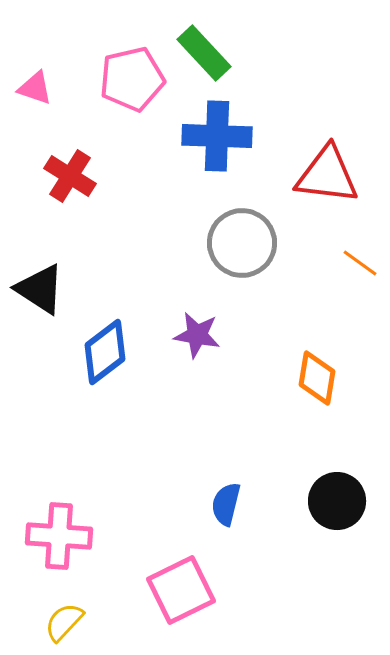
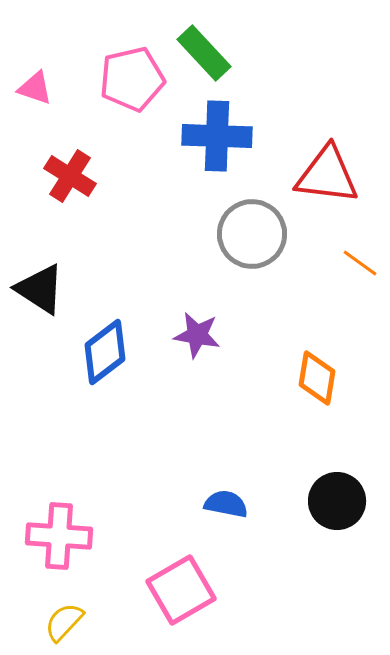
gray circle: moved 10 px right, 9 px up
blue semicircle: rotated 87 degrees clockwise
pink square: rotated 4 degrees counterclockwise
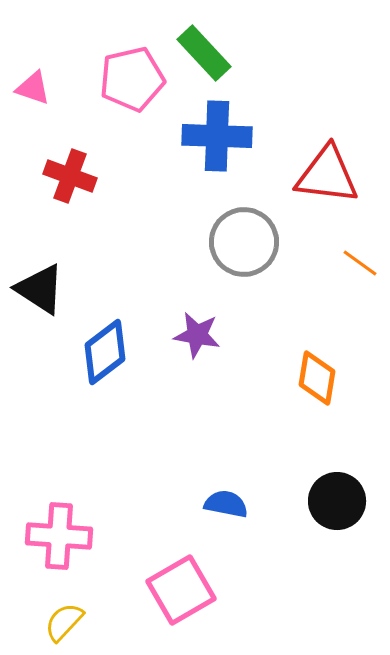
pink triangle: moved 2 px left
red cross: rotated 12 degrees counterclockwise
gray circle: moved 8 px left, 8 px down
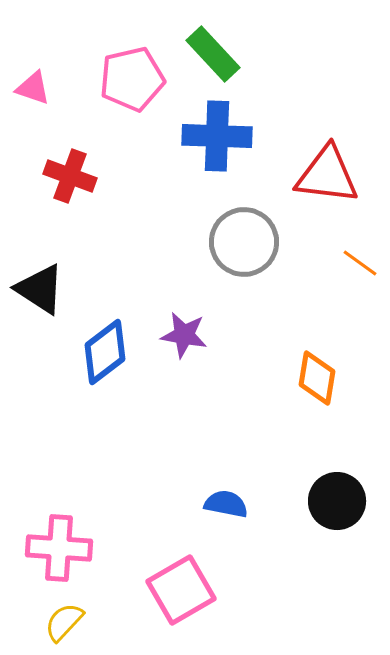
green rectangle: moved 9 px right, 1 px down
purple star: moved 13 px left
pink cross: moved 12 px down
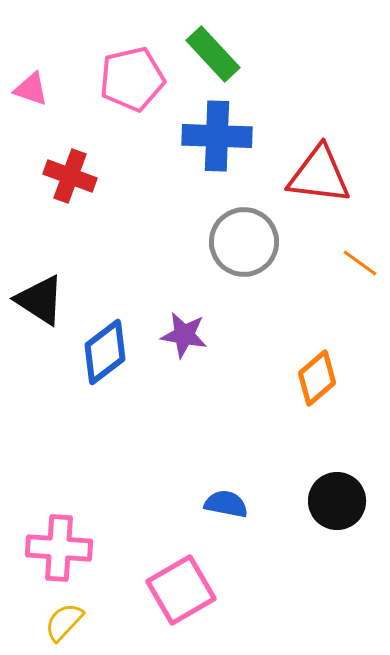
pink triangle: moved 2 px left, 1 px down
red triangle: moved 8 px left
black triangle: moved 11 px down
orange diamond: rotated 40 degrees clockwise
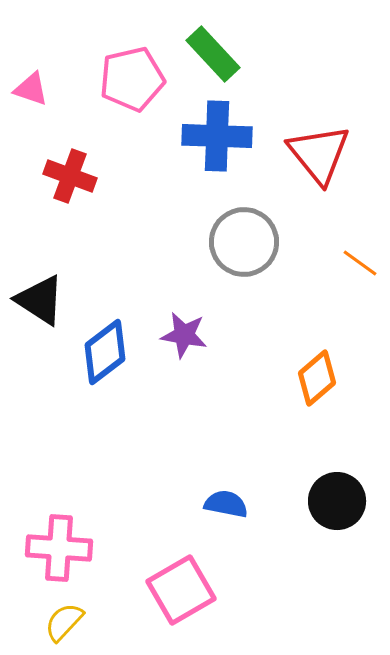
red triangle: moved 21 px up; rotated 44 degrees clockwise
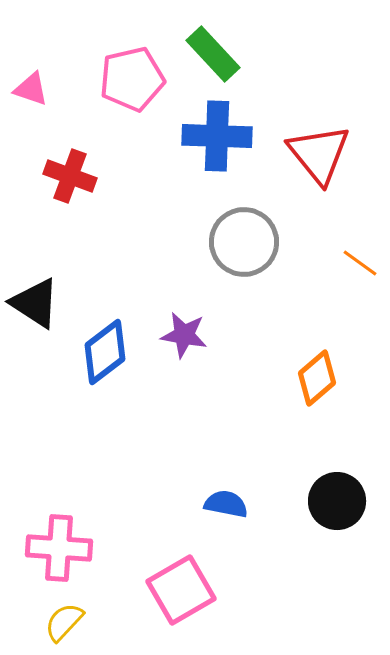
black triangle: moved 5 px left, 3 px down
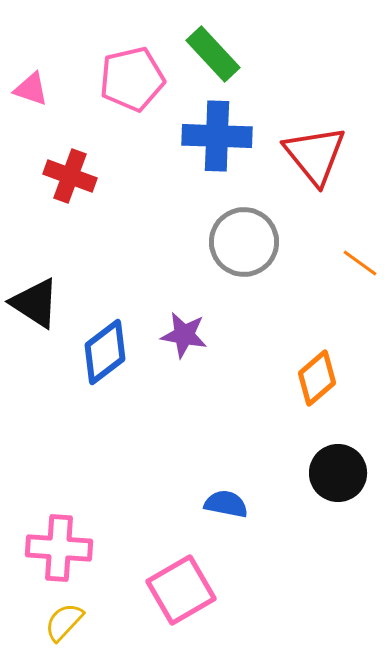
red triangle: moved 4 px left, 1 px down
black circle: moved 1 px right, 28 px up
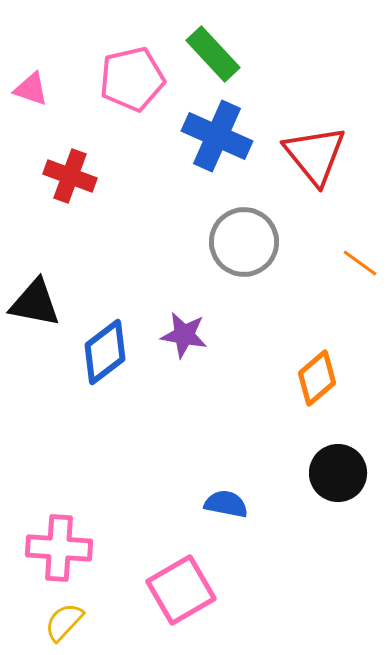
blue cross: rotated 22 degrees clockwise
black triangle: rotated 22 degrees counterclockwise
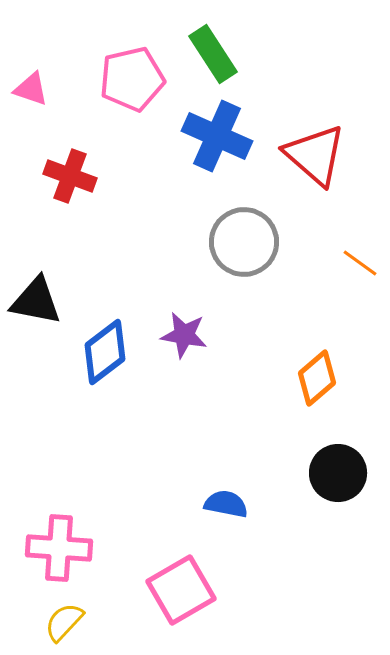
green rectangle: rotated 10 degrees clockwise
red triangle: rotated 10 degrees counterclockwise
black triangle: moved 1 px right, 2 px up
